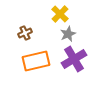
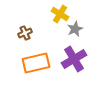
yellow cross: rotated 12 degrees counterclockwise
gray star: moved 7 px right, 5 px up
orange rectangle: moved 2 px down
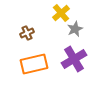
yellow cross: moved 1 px right, 1 px up; rotated 18 degrees clockwise
brown cross: moved 2 px right
orange rectangle: moved 2 px left, 1 px down
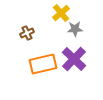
gray star: rotated 21 degrees clockwise
purple cross: rotated 15 degrees counterclockwise
orange rectangle: moved 9 px right
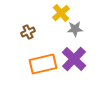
brown cross: moved 1 px right, 1 px up
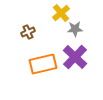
purple cross: moved 1 px right, 2 px up
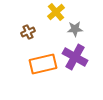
yellow cross: moved 5 px left, 1 px up
purple cross: rotated 15 degrees counterclockwise
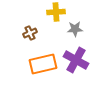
yellow cross: rotated 36 degrees clockwise
brown cross: moved 2 px right, 1 px down
purple cross: moved 1 px right, 3 px down
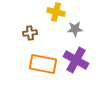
yellow cross: rotated 18 degrees clockwise
brown cross: rotated 16 degrees clockwise
orange rectangle: rotated 24 degrees clockwise
